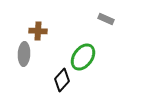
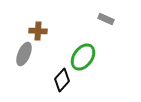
gray ellipse: rotated 20 degrees clockwise
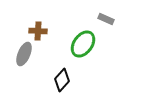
green ellipse: moved 13 px up
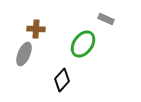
brown cross: moved 2 px left, 2 px up
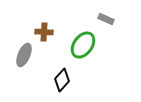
brown cross: moved 8 px right, 3 px down
green ellipse: moved 1 px down
gray ellipse: moved 1 px down
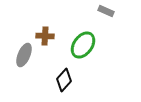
gray rectangle: moved 8 px up
brown cross: moved 1 px right, 4 px down
black diamond: moved 2 px right
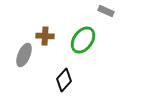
green ellipse: moved 5 px up
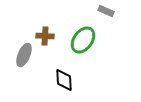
black diamond: rotated 45 degrees counterclockwise
